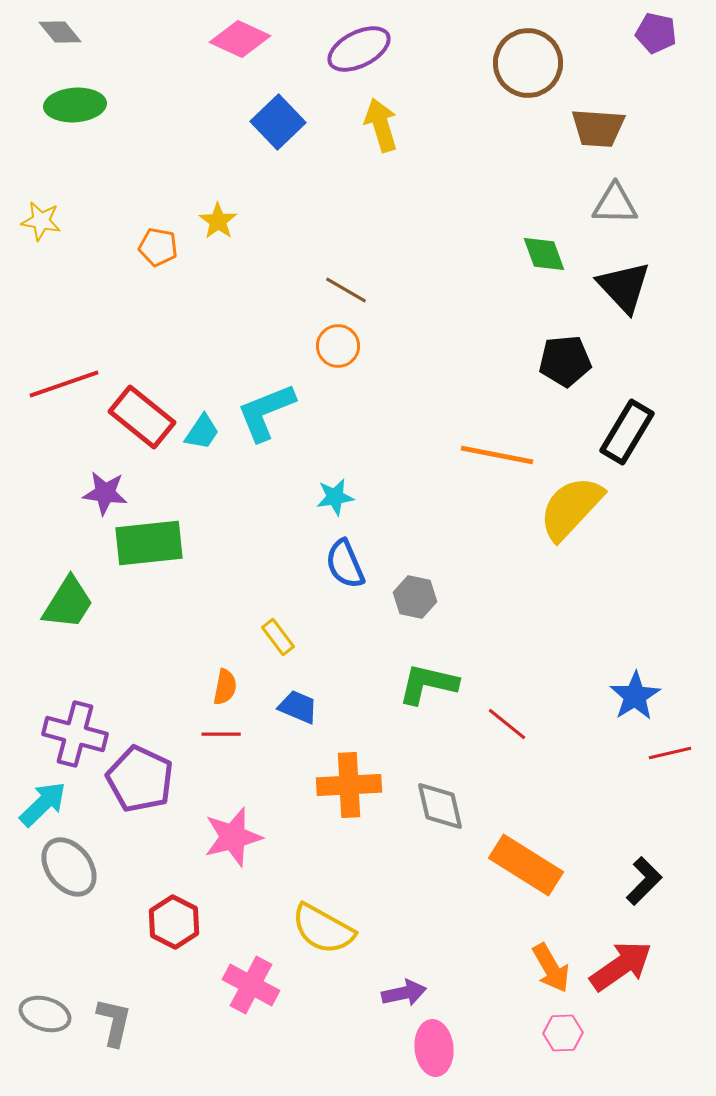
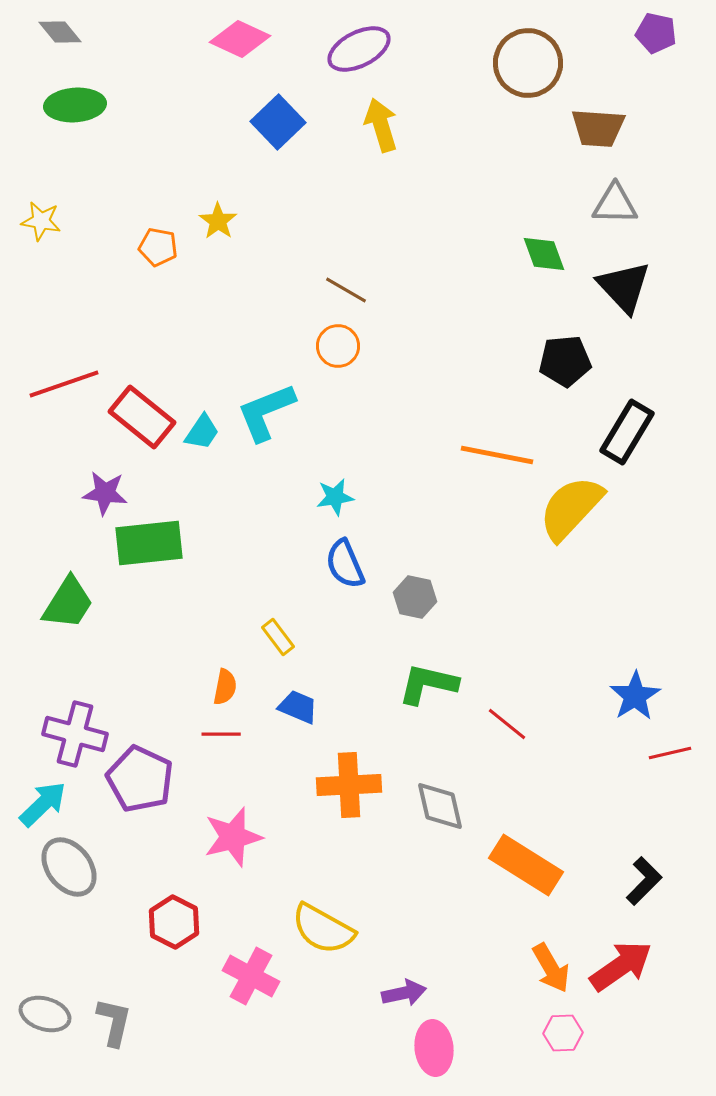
pink cross at (251, 985): moved 9 px up
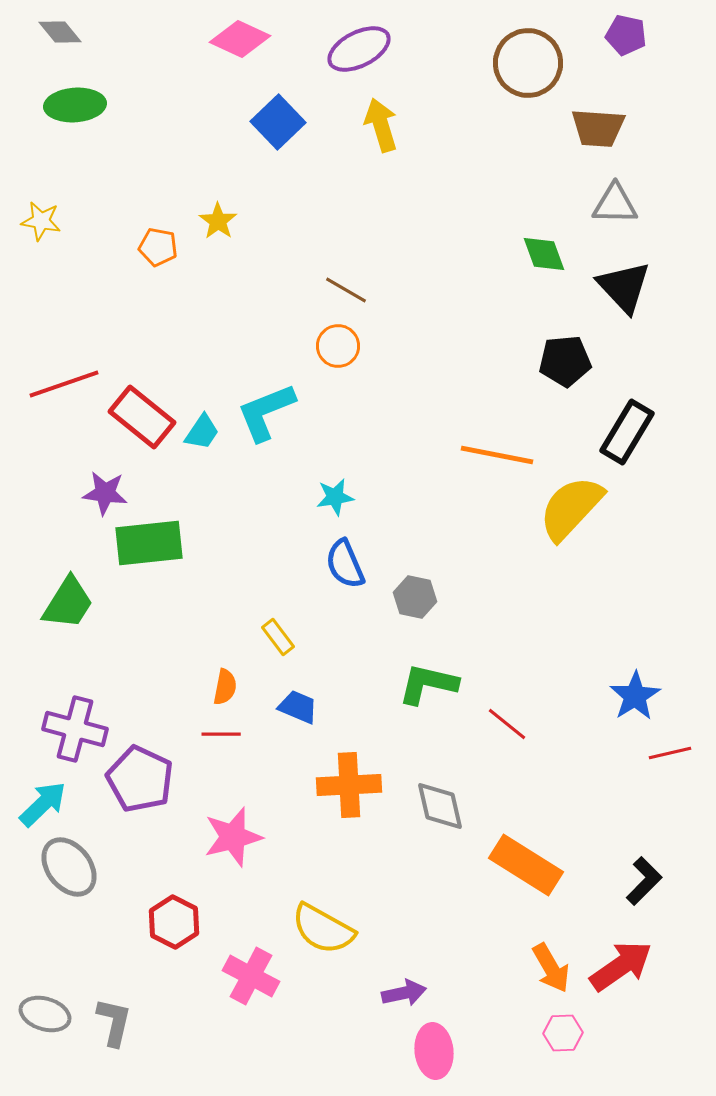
purple pentagon at (656, 33): moved 30 px left, 2 px down
purple cross at (75, 734): moved 5 px up
pink ellipse at (434, 1048): moved 3 px down
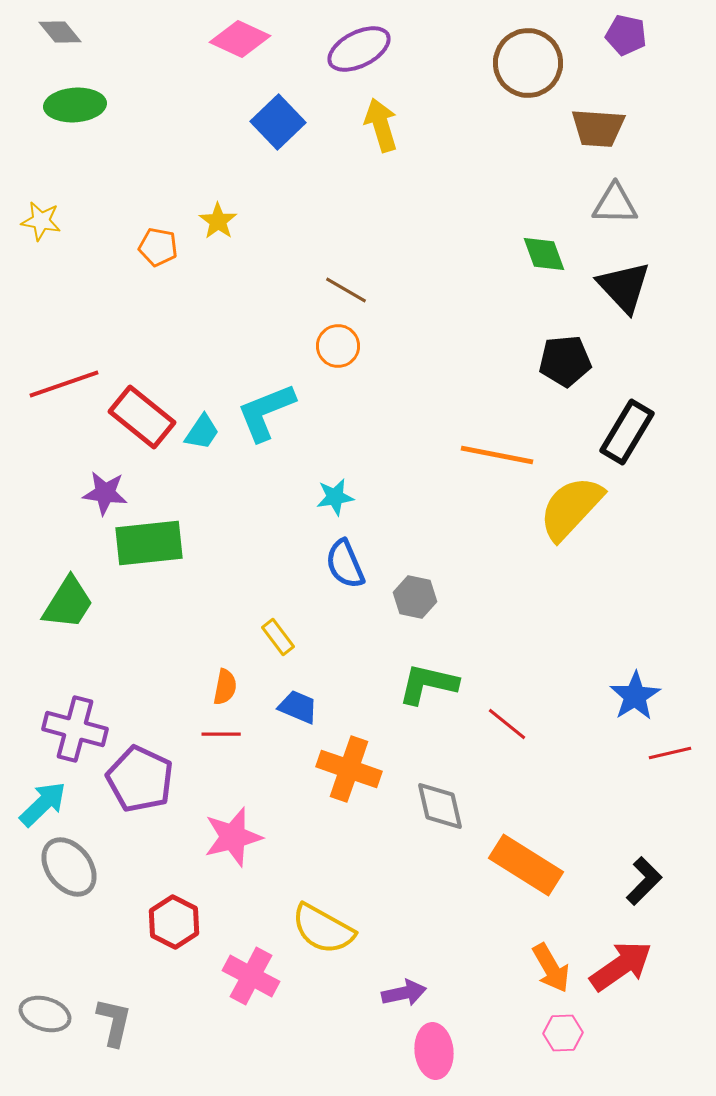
orange cross at (349, 785): moved 16 px up; rotated 22 degrees clockwise
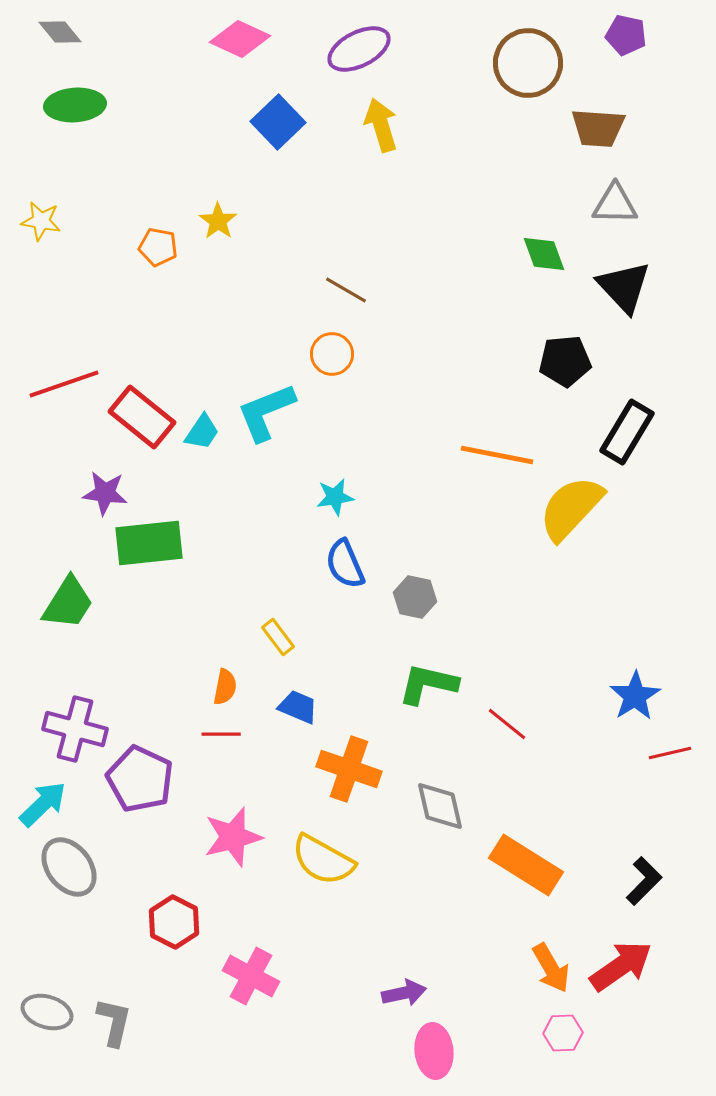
orange circle at (338, 346): moved 6 px left, 8 px down
yellow semicircle at (323, 929): moved 69 px up
gray ellipse at (45, 1014): moved 2 px right, 2 px up
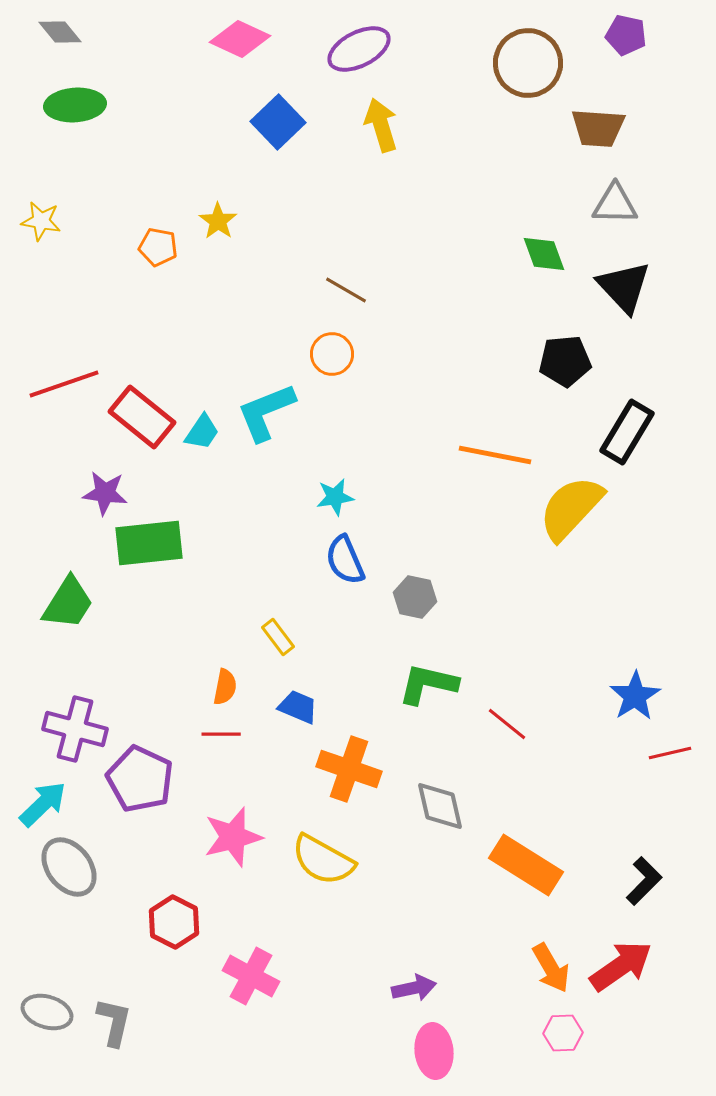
orange line at (497, 455): moved 2 px left
blue semicircle at (345, 564): moved 4 px up
purple arrow at (404, 993): moved 10 px right, 5 px up
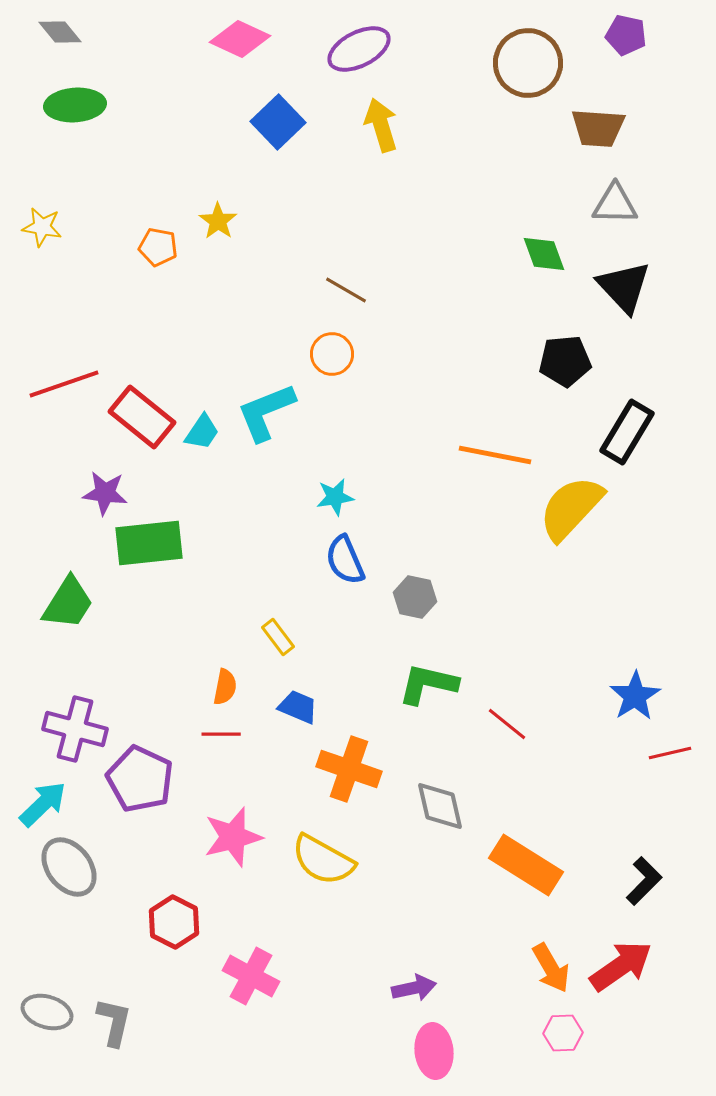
yellow star at (41, 221): moved 1 px right, 6 px down
